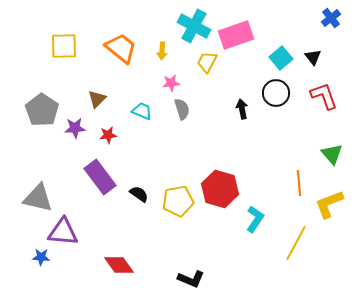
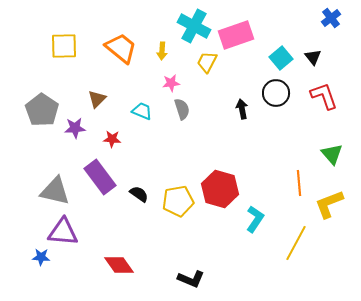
red star: moved 4 px right, 4 px down; rotated 12 degrees clockwise
gray triangle: moved 17 px right, 7 px up
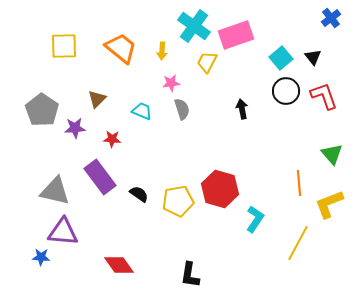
cyan cross: rotated 8 degrees clockwise
black circle: moved 10 px right, 2 px up
yellow line: moved 2 px right
black L-shape: moved 1 px left, 4 px up; rotated 76 degrees clockwise
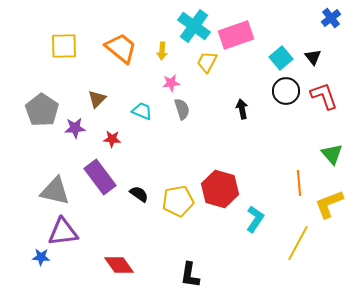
purple triangle: rotated 12 degrees counterclockwise
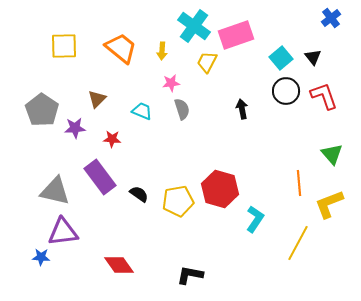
black L-shape: rotated 92 degrees clockwise
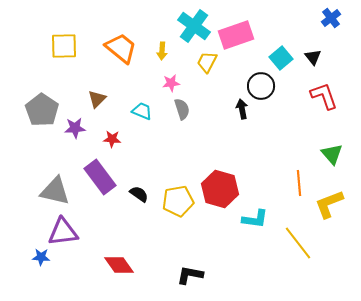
black circle: moved 25 px left, 5 px up
cyan L-shape: rotated 64 degrees clockwise
yellow line: rotated 66 degrees counterclockwise
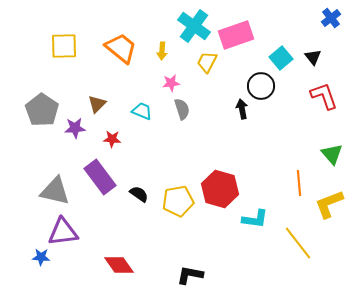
brown triangle: moved 5 px down
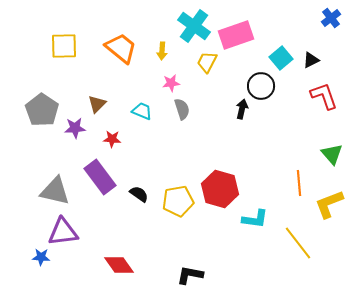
black triangle: moved 2 px left, 3 px down; rotated 42 degrees clockwise
black arrow: rotated 24 degrees clockwise
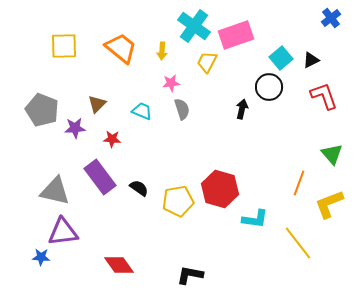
black circle: moved 8 px right, 1 px down
gray pentagon: rotated 12 degrees counterclockwise
orange line: rotated 25 degrees clockwise
black semicircle: moved 6 px up
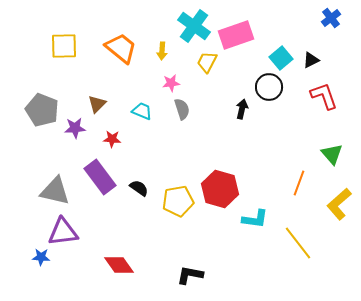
yellow L-shape: moved 10 px right; rotated 20 degrees counterclockwise
